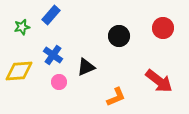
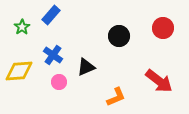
green star: rotated 21 degrees counterclockwise
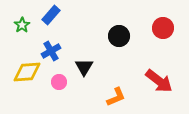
green star: moved 2 px up
blue cross: moved 2 px left, 4 px up; rotated 24 degrees clockwise
black triangle: moved 2 px left; rotated 36 degrees counterclockwise
yellow diamond: moved 8 px right, 1 px down
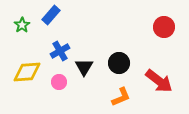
red circle: moved 1 px right, 1 px up
black circle: moved 27 px down
blue cross: moved 9 px right
orange L-shape: moved 5 px right
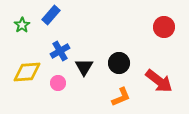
pink circle: moved 1 px left, 1 px down
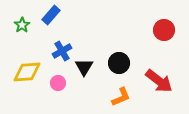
red circle: moved 3 px down
blue cross: moved 2 px right
